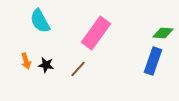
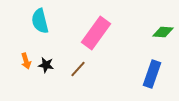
cyan semicircle: rotated 15 degrees clockwise
green diamond: moved 1 px up
blue rectangle: moved 1 px left, 13 px down
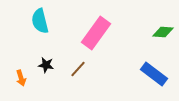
orange arrow: moved 5 px left, 17 px down
blue rectangle: moved 2 px right; rotated 72 degrees counterclockwise
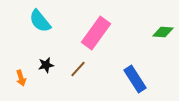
cyan semicircle: rotated 25 degrees counterclockwise
black star: rotated 21 degrees counterclockwise
blue rectangle: moved 19 px left, 5 px down; rotated 20 degrees clockwise
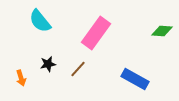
green diamond: moved 1 px left, 1 px up
black star: moved 2 px right, 1 px up
blue rectangle: rotated 28 degrees counterclockwise
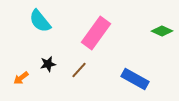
green diamond: rotated 20 degrees clockwise
brown line: moved 1 px right, 1 px down
orange arrow: rotated 70 degrees clockwise
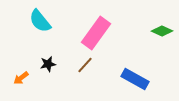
brown line: moved 6 px right, 5 px up
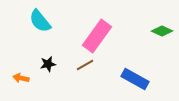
pink rectangle: moved 1 px right, 3 px down
brown line: rotated 18 degrees clockwise
orange arrow: rotated 49 degrees clockwise
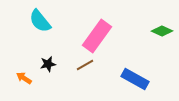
orange arrow: moved 3 px right; rotated 21 degrees clockwise
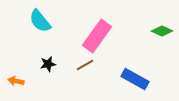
orange arrow: moved 8 px left, 3 px down; rotated 21 degrees counterclockwise
